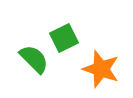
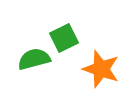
green semicircle: rotated 60 degrees counterclockwise
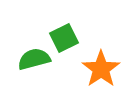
orange star: rotated 18 degrees clockwise
